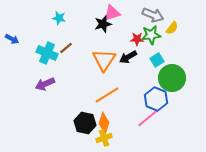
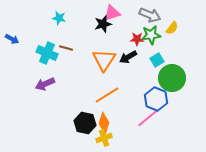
gray arrow: moved 3 px left
brown line: rotated 56 degrees clockwise
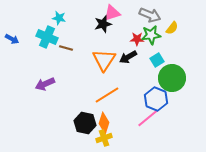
cyan cross: moved 16 px up
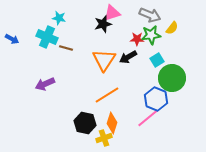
orange diamond: moved 8 px right
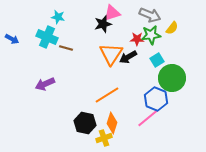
cyan star: moved 1 px left, 1 px up
orange triangle: moved 7 px right, 6 px up
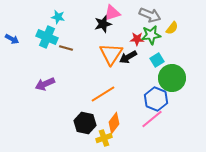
orange line: moved 4 px left, 1 px up
pink line: moved 4 px right, 1 px down
orange diamond: moved 2 px right; rotated 20 degrees clockwise
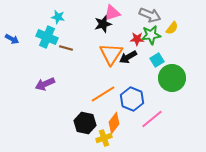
blue hexagon: moved 24 px left
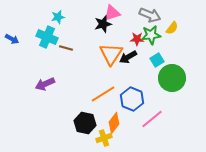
cyan star: rotated 24 degrees counterclockwise
